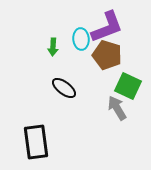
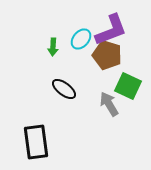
purple L-shape: moved 4 px right, 3 px down
cyan ellipse: rotated 45 degrees clockwise
black ellipse: moved 1 px down
gray arrow: moved 8 px left, 4 px up
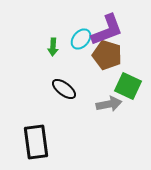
purple L-shape: moved 4 px left
gray arrow: rotated 110 degrees clockwise
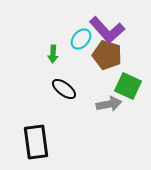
purple L-shape: rotated 69 degrees clockwise
green arrow: moved 7 px down
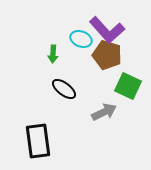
cyan ellipse: rotated 70 degrees clockwise
gray arrow: moved 5 px left, 8 px down; rotated 15 degrees counterclockwise
black rectangle: moved 2 px right, 1 px up
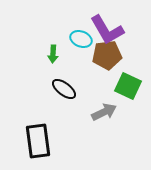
purple L-shape: rotated 12 degrees clockwise
brown pentagon: rotated 24 degrees counterclockwise
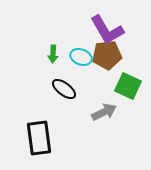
cyan ellipse: moved 18 px down
black rectangle: moved 1 px right, 3 px up
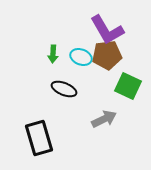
black ellipse: rotated 15 degrees counterclockwise
gray arrow: moved 7 px down
black rectangle: rotated 8 degrees counterclockwise
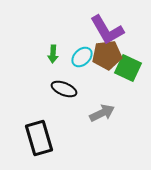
cyan ellipse: moved 1 px right; rotated 65 degrees counterclockwise
green square: moved 18 px up
gray arrow: moved 2 px left, 6 px up
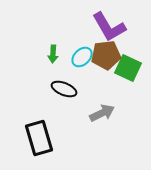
purple L-shape: moved 2 px right, 3 px up
brown pentagon: moved 1 px left
